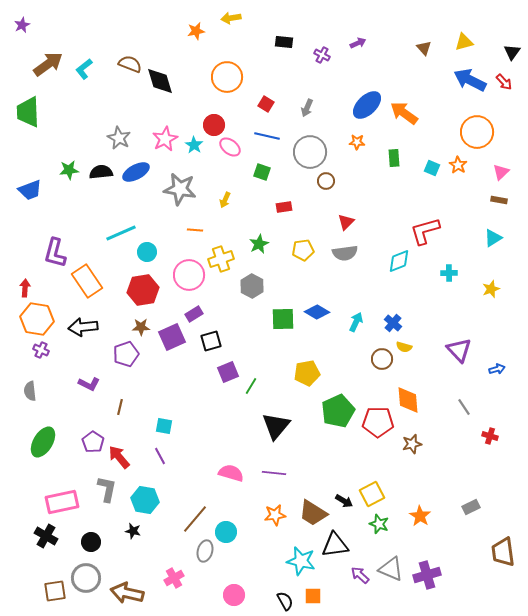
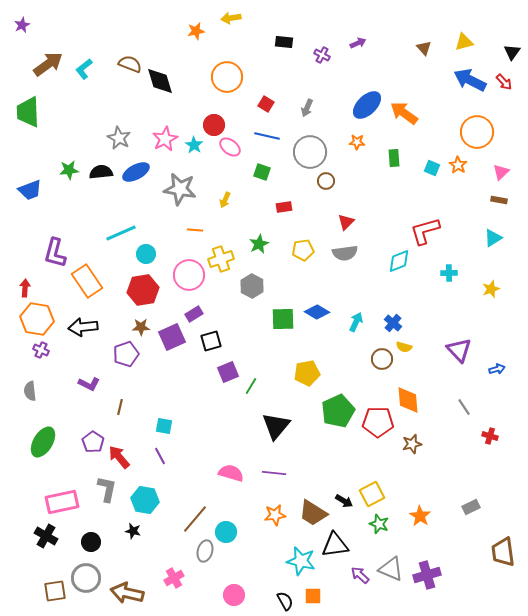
cyan circle at (147, 252): moved 1 px left, 2 px down
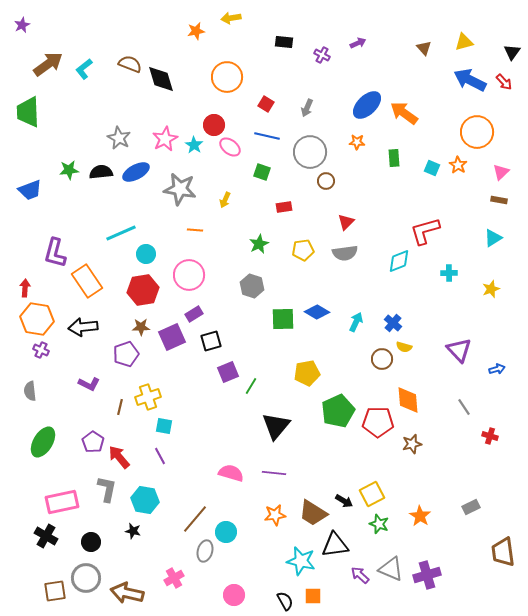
black diamond at (160, 81): moved 1 px right, 2 px up
yellow cross at (221, 259): moved 73 px left, 138 px down
gray hexagon at (252, 286): rotated 10 degrees counterclockwise
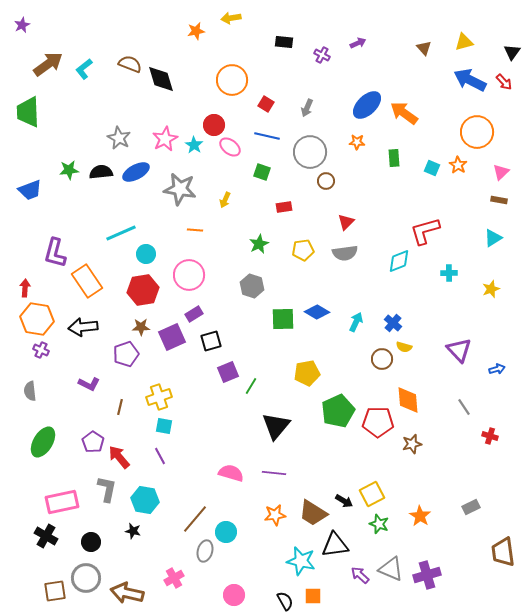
orange circle at (227, 77): moved 5 px right, 3 px down
yellow cross at (148, 397): moved 11 px right
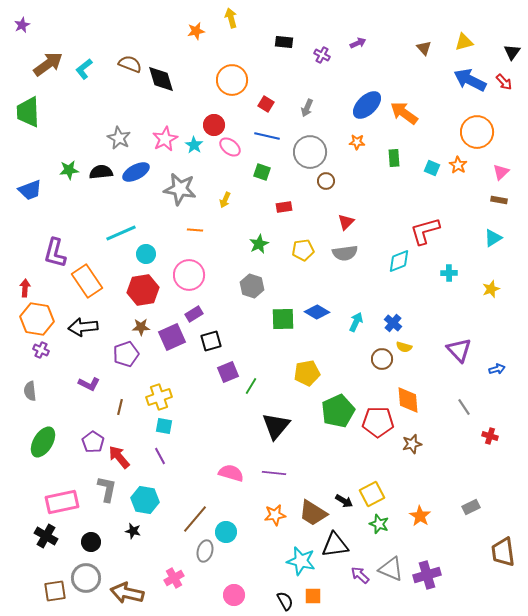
yellow arrow at (231, 18): rotated 84 degrees clockwise
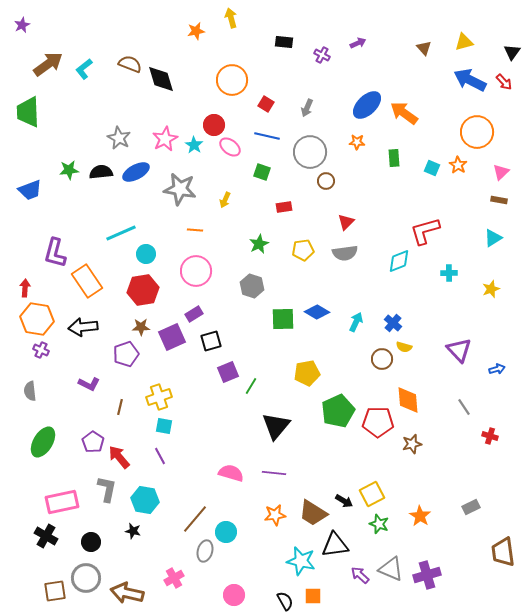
pink circle at (189, 275): moved 7 px right, 4 px up
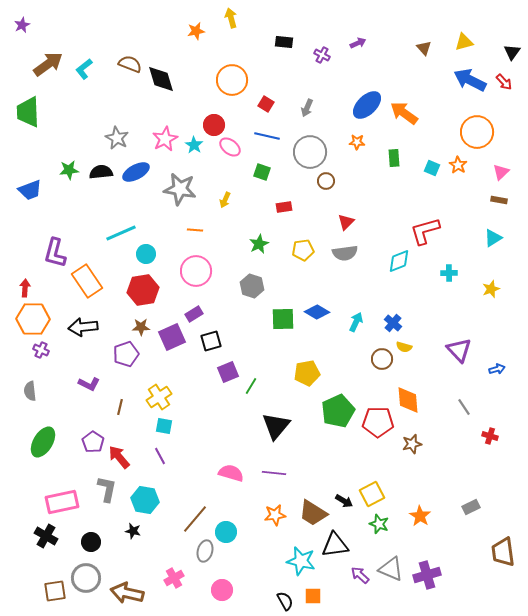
gray star at (119, 138): moved 2 px left
orange hexagon at (37, 319): moved 4 px left; rotated 8 degrees counterclockwise
yellow cross at (159, 397): rotated 15 degrees counterclockwise
pink circle at (234, 595): moved 12 px left, 5 px up
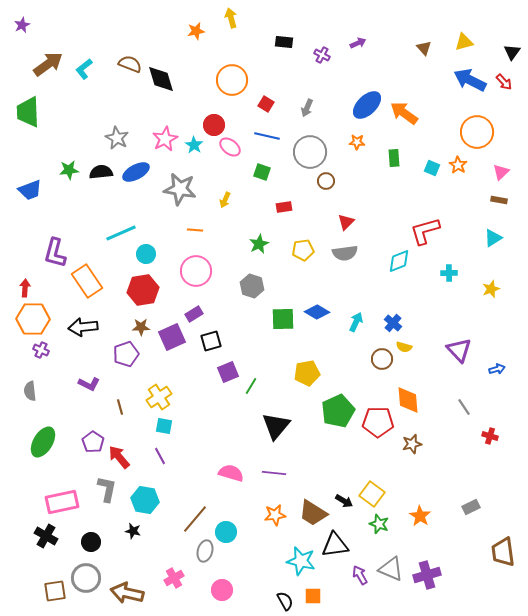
brown line at (120, 407): rotated 28 degrees counterclockwise
yellow square at (372, 494): rotated 25 degrees counterclockwise
purple arrow at (360, 575): rotated 18 degrees clockwise
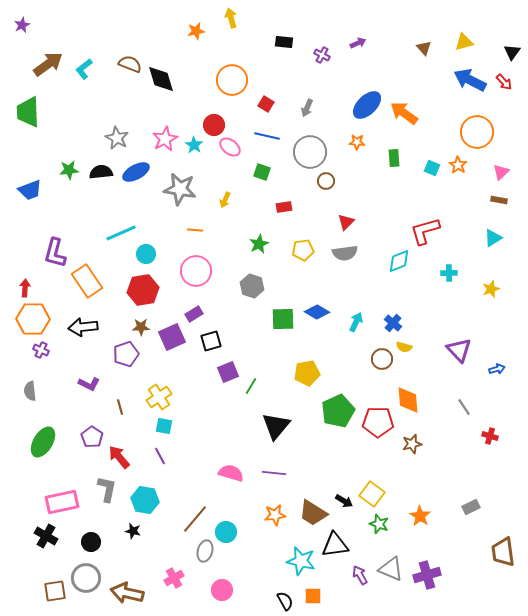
purple pentagon at (93, 442): moved 1 px left, 5 px up
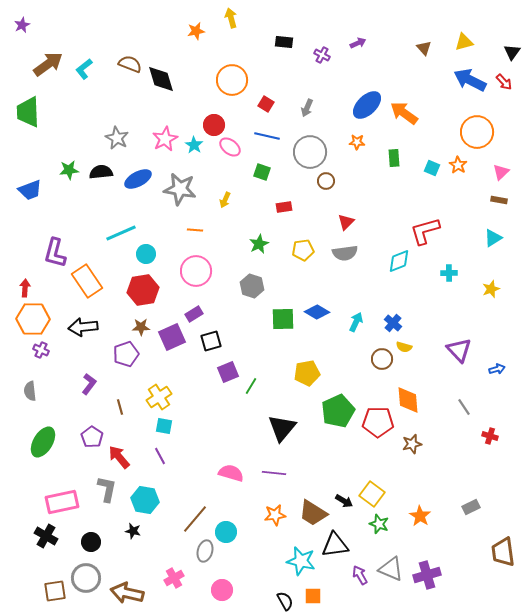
blue ellipse at (136, 172): moved 2 px right, 7 px down
purple L-shape at (89, 384): rotated 80 degrees counterclockwise
black triangle at (276, 426): moved 6 px right, 2 px down
